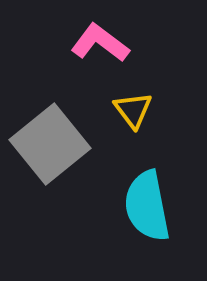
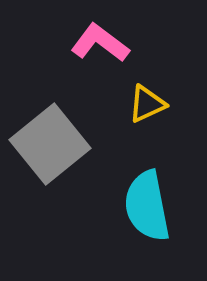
yellow triangle: moved 14 px right, 6 px up; rotated 42 degrees clockwise
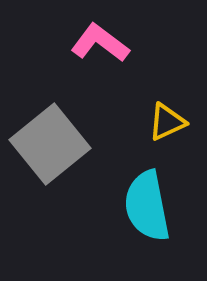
yellow triangle: moved 20 px right, 18 px down
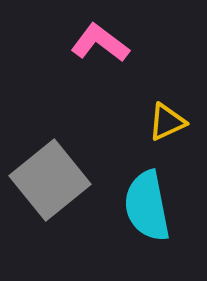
gray square: moved 36 px down
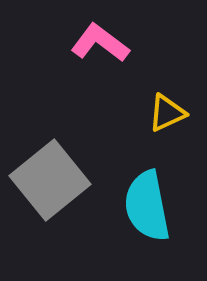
yellow triangle: moved 9 px up
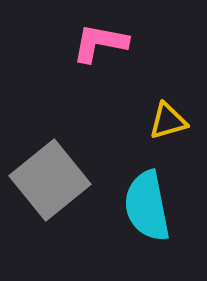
pink L-shape: rotated 26 degrees counterclockwise
yellow triangle: moved 1 px right, 8 px down; rotated 9 degrees clockwise
